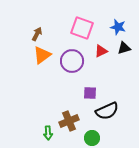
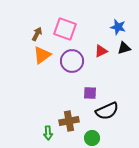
pink square: moved 17 px left, 1 px down
brown cross: rotated 12 degrees clockwise
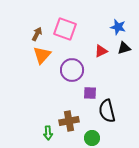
orange triangle: rotated 12 degrees counterclockwise
purple circle: moved 9 px down
black semicircle: rotated 100 degrees clockwise
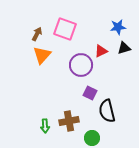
blue star: rotated 21 degrees counterclockwise
purple circle: moved 9 px right, 5 px up
purple square: rotated 24 degrees clockwise
green arrow: moved 3 px left, 7 px up
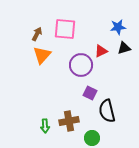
pink square: rotated 15 degrees counterclockwise
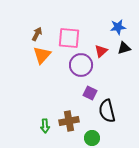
pink square: moved 4 px right, 9 px down
red triangle: rotated 16 degrees counterclockwise
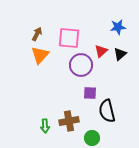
black triangle: moved 4 px left, 6 px down; rotated 24 degrees counterclockwise
orange triangle: moved 2 px left
purple square: rotated 24 degrees counterclockwise
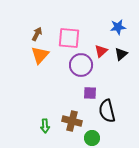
black triangle: moved 1 px right
brown cross: moved 3 px right; rotated 24 degrees clockwise
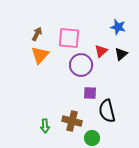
blue star: rotated 21 degrees clockwise
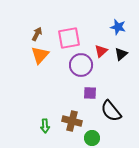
pink square: rotated 15 degrees counterclockwise
black semicircle: moved 4 px right; rotated 25 degrees counterclockwise
